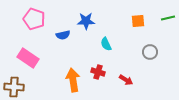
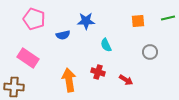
cyan semicircle: moved 1 px down
orange arrow: moved 4 px left
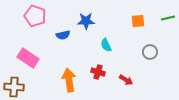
pink pentagon: moved 1 px right, 3 px up
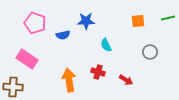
pink pentagon: moved 7 px down
pink rectangle: moved 1 px left, 1 px down
brown cross: moved 1 px left
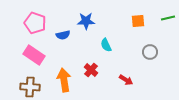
pink rectangle: moved 7 px right, 4 px up
red cross: moved 7 px left, 2 px up; rotated 24 degrees clockwise
orange arrow: moved 5 px left
brown cross: moved 17 px right
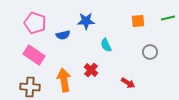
red arrow: moved 2 px right, 3 px down
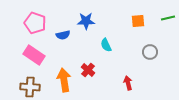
red cross: moved 3 px left
red arrow: rotated 136 degrees counterclockwise
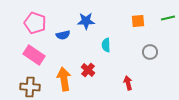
cyan semicircle: rotated 24 degrees clockwise
orange arrow: moved 1 px up
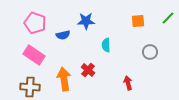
green line: rotated 32 degrees counterclockwise
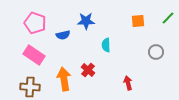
gray circle: moved 6 px right
